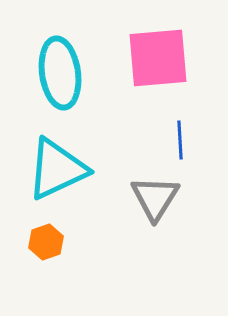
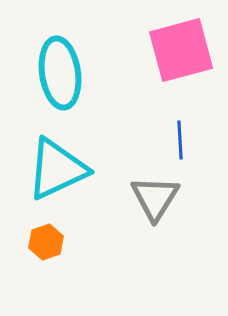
pink square: moved 23 px right, 8 px up; rotated 10 degrees counterclockwise
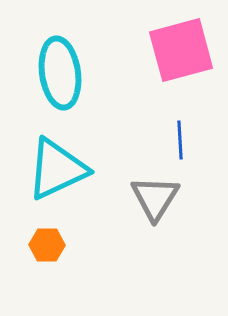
orange hexagon: moved 1 px right, 3 px down; rotated 20 degrees clockwise
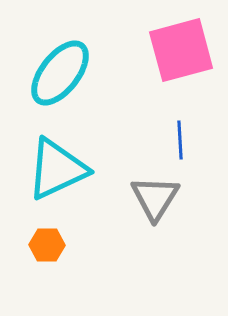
cyan ellipse: rotated 46 degrees clockwise
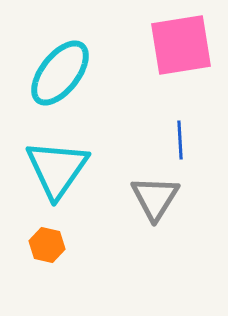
pink square: moved 5 px up; rotated 6 degrees clockwise
cyan triangle: rotated 30 degrees counterclockwise
orange hexagon: rotated 12 degrees clockwise
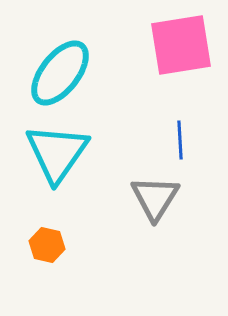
cyan triangle: moved 16 px up
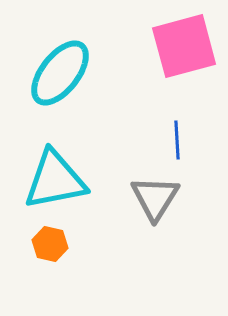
pink square: moved 3 px right, 1 px down; rotated 6 degrees counterclockwise
blue line: moved 3 px left
cyan triangle: moved 2 px left, 27 px down; rotated 44 degrees clockwise
orange hexagon: moved 3 px right, 1 px up
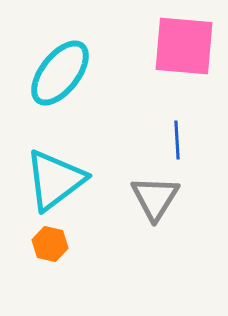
pink square: rotated 20 degrees clockwise
cyan triangle: rotated 26 degrees counterclockwise
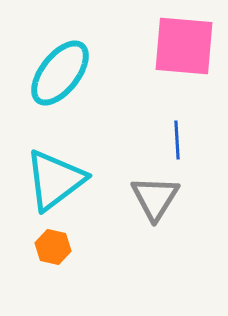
orange hexagon: moved 3 px right, 3 px down
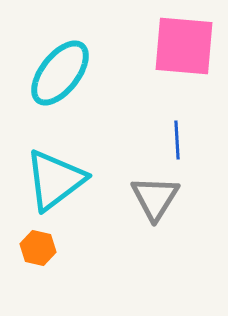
orange hexagon: moved 15 px left, 1 px down
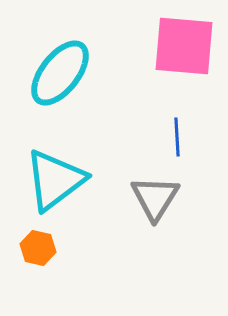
blue line: moved 3 px up
